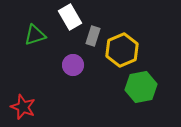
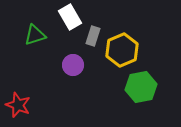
red star: moved 5 px left, 2 px up
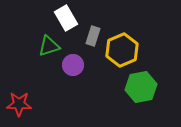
white rectangle: moved 4 px left, 1 px down
green triangle: moved 14 px right, 11 px down
red star: moved 1 px right, 1 px up; rotated 20 degrees counterclockwise
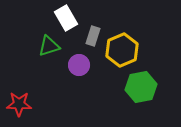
purple circle: moved 6 px right
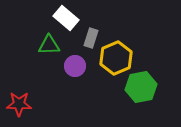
white rectangle: rotated 20 degrees counterclockwise
gray rectangle: moved 2 px left, 2 px down
green triangle: moved 1 px up; rotated 15 degrees clockwise
yellow hexagon: moved 6 px left, 8 px down
purple circle: moved 4 px left, 1 px down
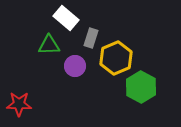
green hexagon: rotated 20 degrees counterclockwise
